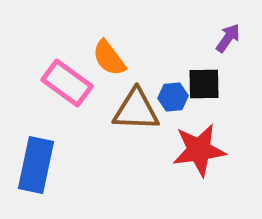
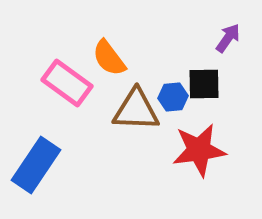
blue rectangle: rotated 22 degrees clockwise
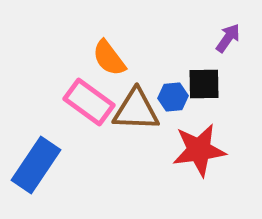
pink rectangle: moved 22 px right, 19 px down
